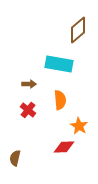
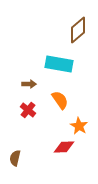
orange semicircle: rotated 30 degrees counterclockwise
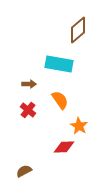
brown semicircle: moved 9 px right, 13 px down; rotated 49 degrees clockwise
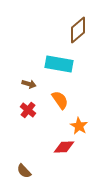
brown arrow: rotated 16 degrees clockwise
brown semicircle: rotated 105 degrees counterclockwise
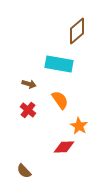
brown diamond: moved 1 px left, 1 px down
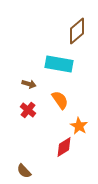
red diamond: rotated 30 degrees counterclockwise
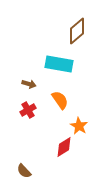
red cross: rotated 21 degrees clockwise
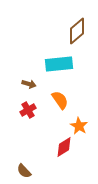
cyan rectangle: rotated 16 degrees counterclockwise
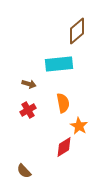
orange semicircle: moved 3 px right, 3 px down; rotated 24 degrees clockwise
